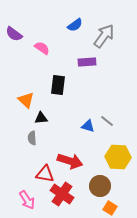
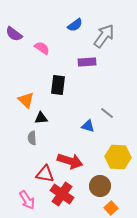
gray line: moved 8 px up
orange square: moved 1 px right; rotated 16 degrees clockwise
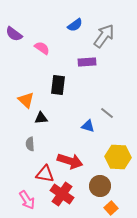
gray semicircle: moved 2 px left, 6 px down
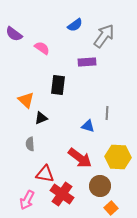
gray line: rotated 56 degrees clockwise
black triangle: rotated 16 degrees counterclockwise
red arrow: moved 10 px right, 3 px up; rotated 20 degrees clockwise
pink arrow: rotated 60 degrees clockwise
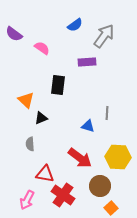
red cross: moved 1 px right, 1 px down
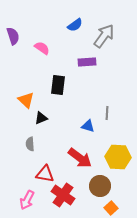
purple semicircle: moved 1 px left, 2 px down; rotated 144 degrees counterclockwise
